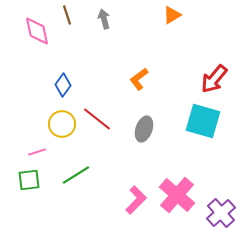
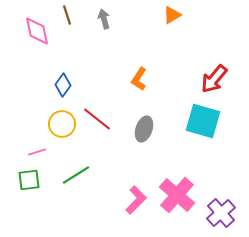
orange L-shape: rotated 20 degrees counterclockwise
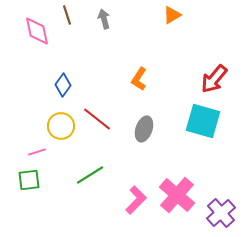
yellow circle: moved 1 px left, 2 px down
green line: moved 14 px right
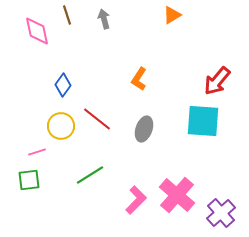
red arrow: moved 3 px right, 2 px down
cyan square: rotated 12 degrees counterclockwise
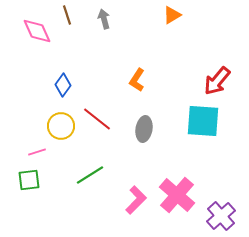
pink diamond: rotated 12 degrees counterclockwise
orange L-shape: moved 2 px left, 1 px down
gray ellipse: rotated 10 degrees counterclockwise
purple cross: moved 3 px down
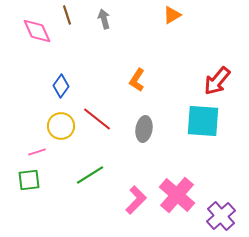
blue diamond: moved 2 px left, 1 px down
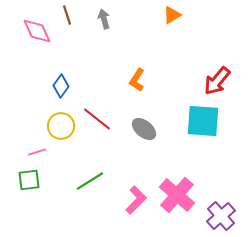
gray ellipse: rotated 60 degrees counterclockwise
green line: moved 6 px down
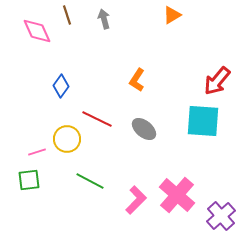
red line: rotated 12 degrees counterclockwise
yellow circle: moved 6 px right, 13 px down
green line: rotated 60 degrees clockwise
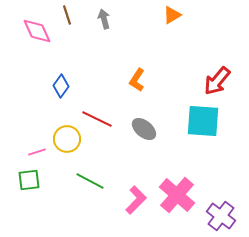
purple cross: rotated 12 degrees counterclockwise
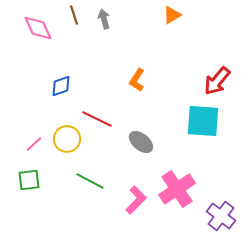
brown line: moved 7 px right
pink diamond: moved 1 px right, 3 px up
blue diamond: rotated 35 degrees clockwise
gray ellipse: moved 3 px left, 13 px down
pink line: moved 3 px left, 8 px up; rotated 24 degrees counterclockwise
pink cross: moved 6 px up; rotated 15 degrees clockwise
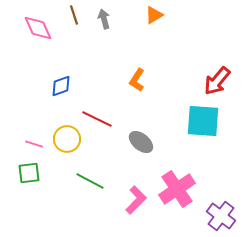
orange triangle: moved 18 px left
pink line: rotated 60 degrees clockwise
green square: moved 7 px up
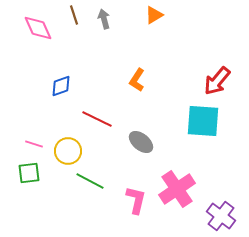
yellow circle: moved 1 px right, 12 px down
pink L-shape: rotated 32 degrees counterclockwise
